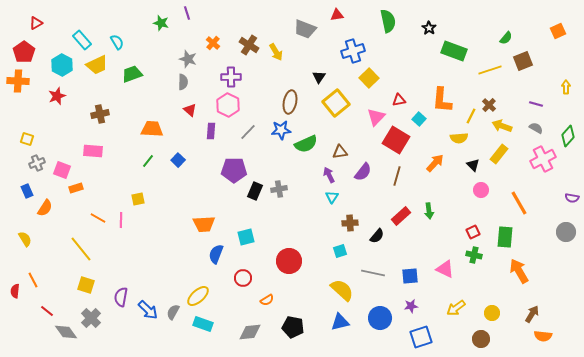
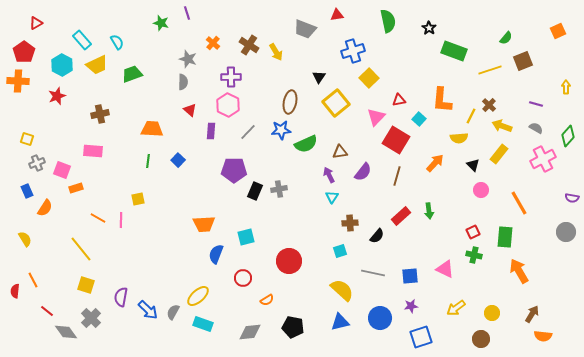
green line at (148, 161): rotated 32 degrees counterclockwise
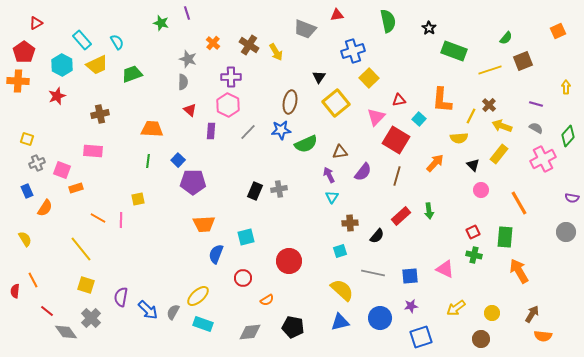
purple pentagon at (234, 170): moved 41 px left, 12 px down
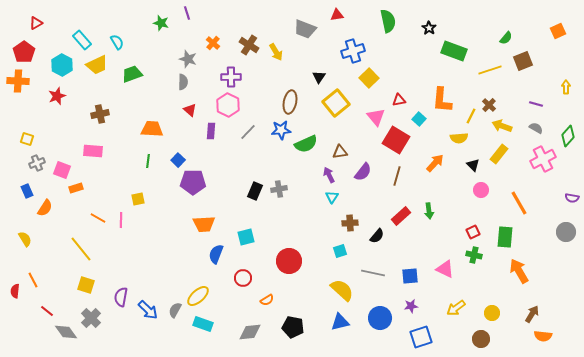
pink triangle at (376, 117): rotated 24 degrees counterclockwise
gray semicircle at (173, 312): moved 2 px right, 2 px up
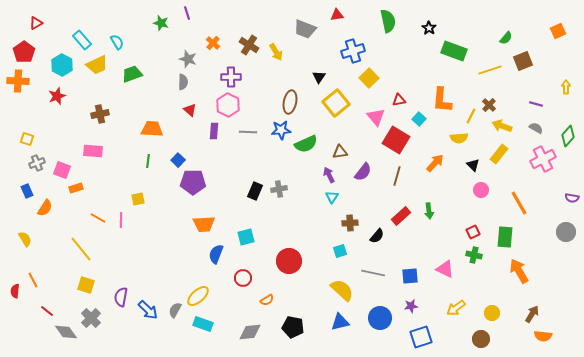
purple rectangle at (211, 131): moved 3 px right
gray line at (248, 132): rotated 48 degrees clockwise
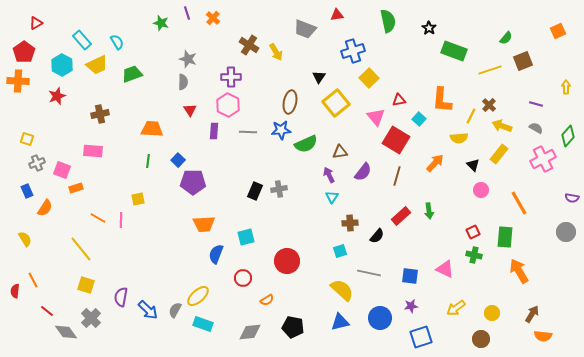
orange cross at (213, 43): moved 25 px up
red triangle at (190, 110): rotated 16 degrees clockwise
red circle at (289, 261): moved 2 px left
gray line at (373, 273): moved 4 px left
blue square at (410, 276): rotated 12 degrees clockwise
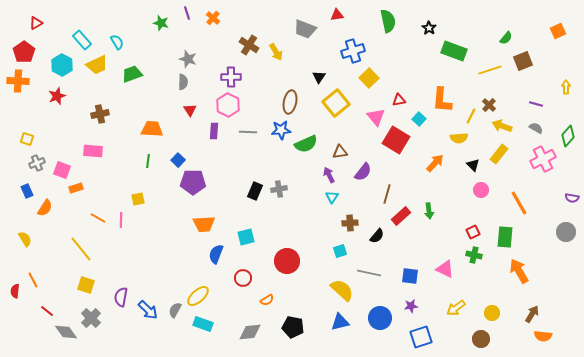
brown line at (397, 176): moved 10 px left, 18 px down
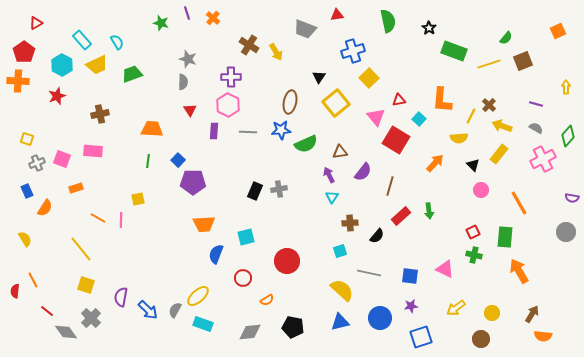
yellow line at (490, 70): moved 1 px left, 6 px up
pink square at (62, 170): moved 11 px up
brown line at (387, 194): moved 3 px right, 8 px up
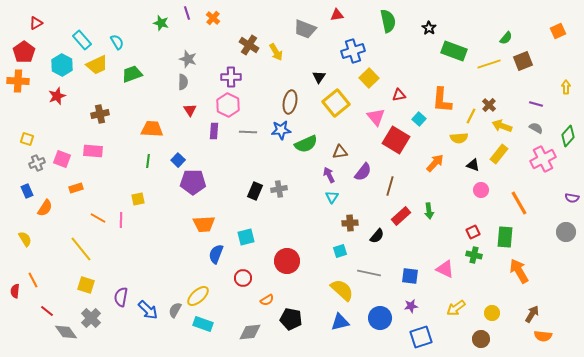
red triangle at (399, 100): moved 5 px up
black triangle at (473, 165): rotated 24 degrees counterclockwise
black pentagon at (293, 327): moved 2 px left, 8 px up
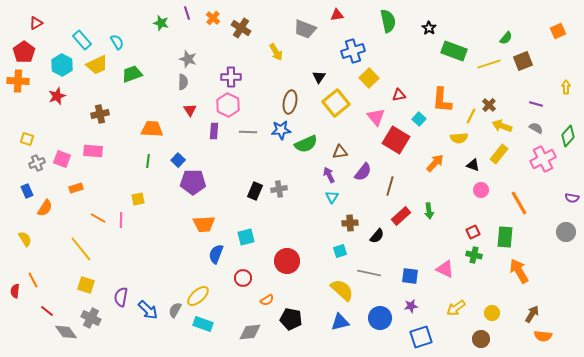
brown cross at (249, 45): moved 8 px left, 17 px up
gray cross at (91, 318): rotated 18 degrees counterclockwise
